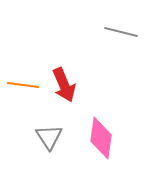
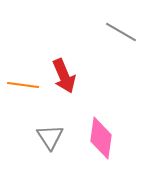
gray line: rotated 16 degrees clockwise
red arrow: moved 9 px up
gray triangle: moved 1 px right
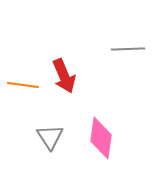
gray line: moved 7 px right, 17 px down; rotated 32 degrees counterclockwise
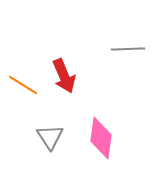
orange line: rotated 24 degrees clockwise
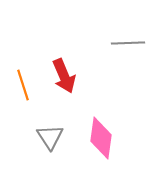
gray line: moved 6 px up
orange line: rotated 40 degrees clockwise
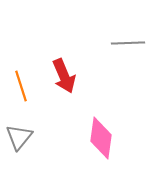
orange line: moved 2 px left, 1 px down
gray triangle: moved 31 px left; rotated 12 degrees clockwise
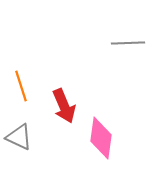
red arrow: moved 30 px down
gray triangle: rotated 44 degrees counterclockwise
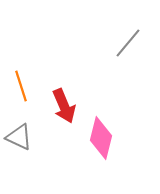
gray line: rotated 48 degrees counterclockwise
pink diamond: rotated 6 degrees clockwise
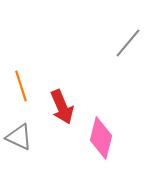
red arrow: moved 2 px left, 1 px down
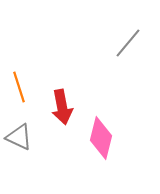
orange line: moved 2 px left, 1 px down
red arrow: rotated 12 degrees clockwise
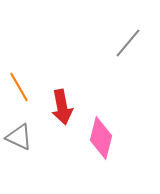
orange line: rotated 12 degrees counterclockwise
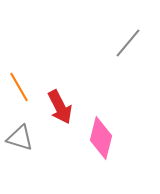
red arrow: moved 2 px left; rotated 16 degrees counterclockwise
gray triangle: moved 1 px right, 1 px down; rotated 8 degrees counterclockwise
